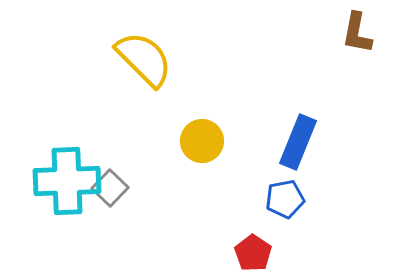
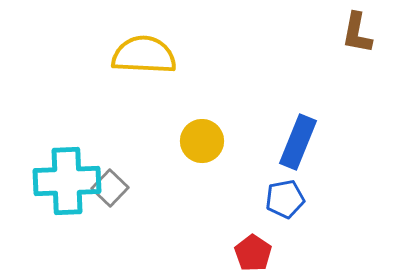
yellow semicircle: moved 4 px up; rotated 42 degrees counterclockwise
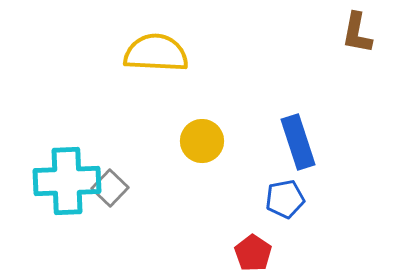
yellow semicircle: moved 12 px right, 2 px up
blue rectangle: rotated 40 degrees counterclockwise
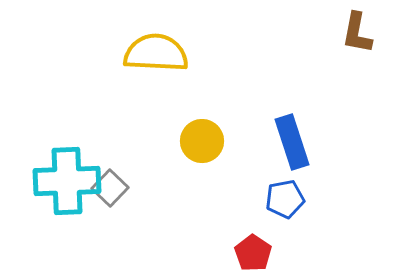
blue rectangle: moved 6 px left
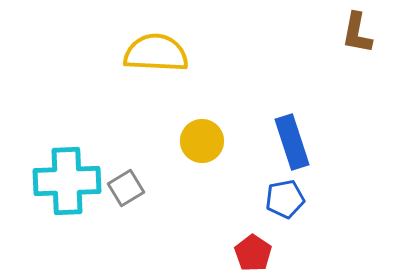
gray square: moved 16 px right; rotated 15 degrees clockwise
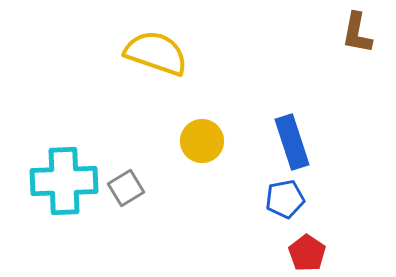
yellow semicircle: rotated 16 degrees clockwise
cyan cross: moved 3 px left
red pentagon: moved 54 px right
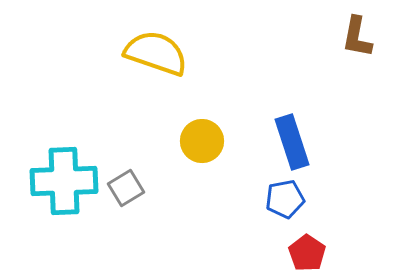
brown L-shape: moved 4 px down
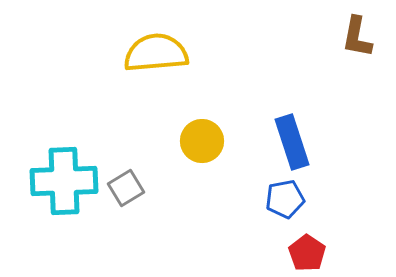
yellow semicircle: rotated 24 degrees counterclockwise
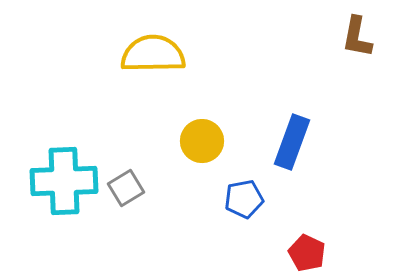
yellow semicircle: moved 3 px left, 1 px down; rotated 4 degrees clockwise
blue rectangle: rotated 38 degrees clockwise
blue pentagon: moved 41 px left
red pentagon: rotated 9 degrees counterclockwise
